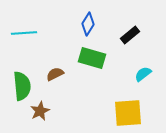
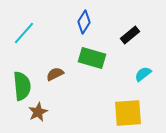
blue diamond: moved 4 px left, 2 px up
cyan line: rotated 45 degrees counterclockwise
brown star: moved 2 px left, 1 px down
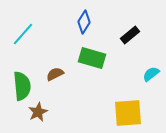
cyan line: moved 1 px left, 1 px down
cyan semicircle: moved 8 px right
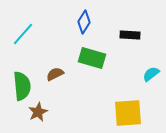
black rectangle: rotated 42 degrees clockwise
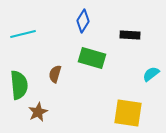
blue diamond: moved 1 px left, 1 px up
cyan line: rotated 35 degrees clockwise
brown semicircle: rotated 48 degrees counterclockwise
green semicircle: moved 3 px left, 1 px up
yellow square: rotated 12 degrees clockwise
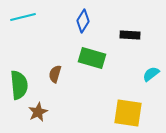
cyan line: moved 17 px up
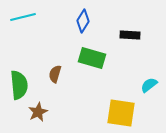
cyan semicircle: moved 2 px left, 11 px down
yellow square: moved 7 px left
